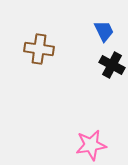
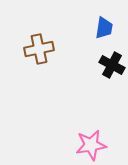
blue trapezoid: moved 3 px up; rotated 35 degrees clockwise
brown cross: rotated 20 degrees counterclockwise
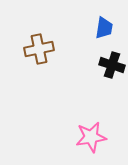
black cross: rotated 10 degrees counterclockwise
pink star: moved 8 px up
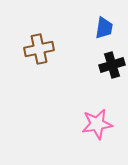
black cross: rotated 35 degrees counterclockwise
pink star: moved 6 px right, 13 px up
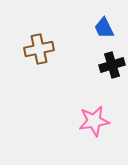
blue trapezoid: rotated 145 degrees clockwise
pink star: moved 3 px left, 3 px up
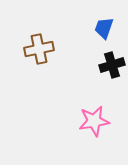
blue trapezoid: rotated 45 degrees clockwise
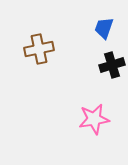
pink star: moved 2 px up
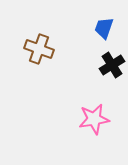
brown cross: rotated 32 degrees clockwise
black cross: rotated 15 degrees counterclockwise
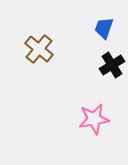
brown cross: rotated 20 degrees clockwise
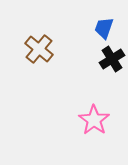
black cross: moved 6 px up
pink star: moved 1 px down; rotated 28 degrees counterclockwise
